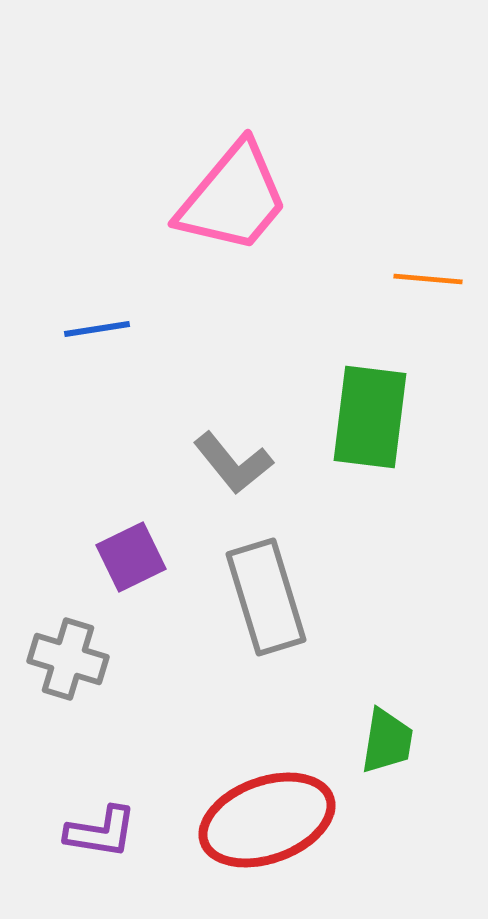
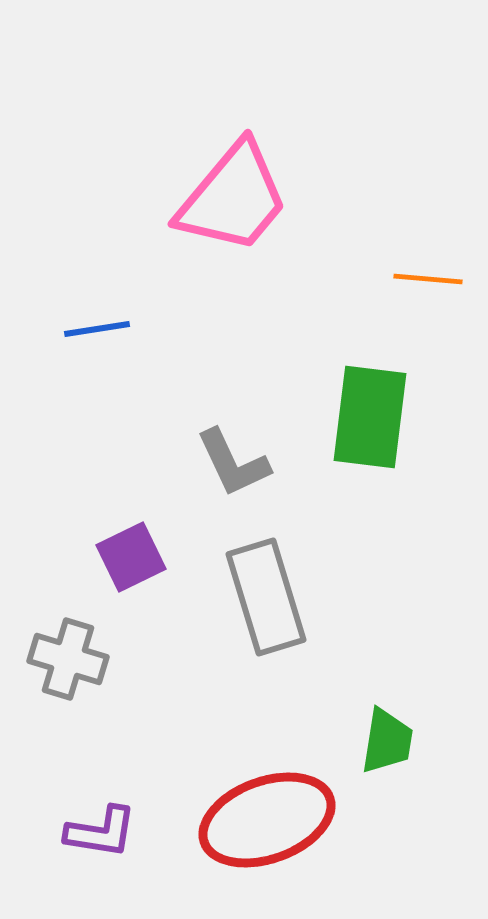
gray L-shape: rotated 14 degrees clockwise
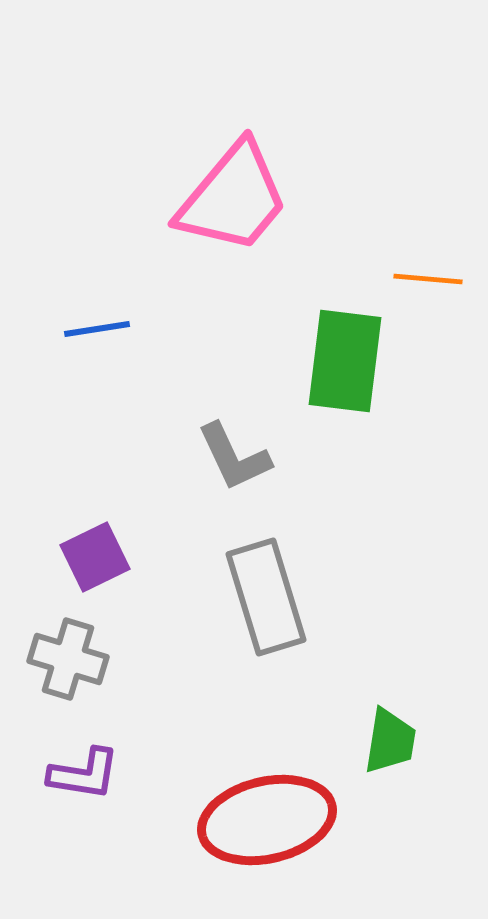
green rectangle: moved 25 px left, 56 px up
gray L-shape: moved 1 px right, 6 px up
purple square: moved 36 px left
green trapezoid: moved 3 px right
red ellipse: rotated 7 degrees clockwise
purple L-shape: moved 17 px left, 58 px up
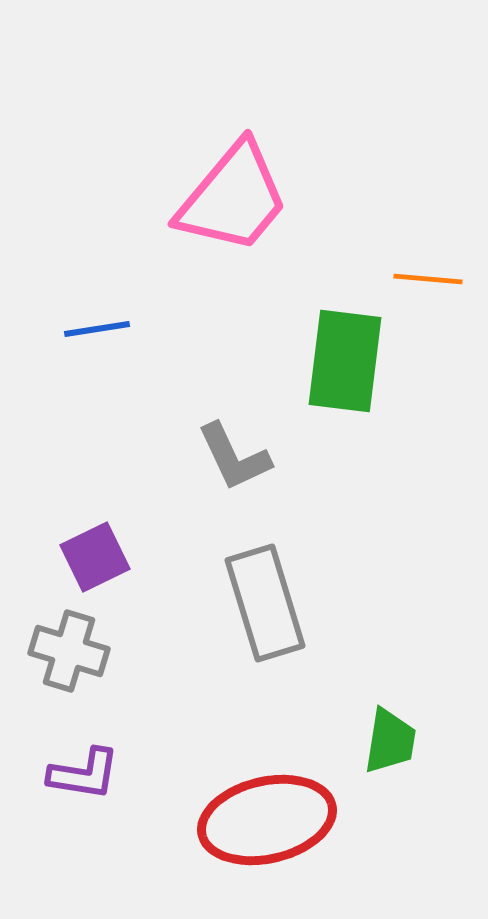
gray rectangle: moved 1 px left, 6 px down
gray cross: moved 1 px right, 8 px up
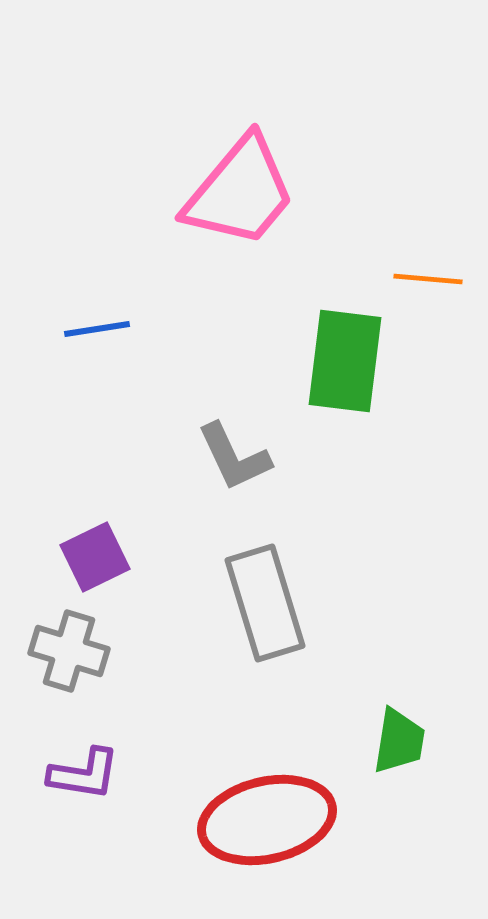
pink trapezoid: moved 7 px right, 6 px up
green trapezoid: moved 9 px right
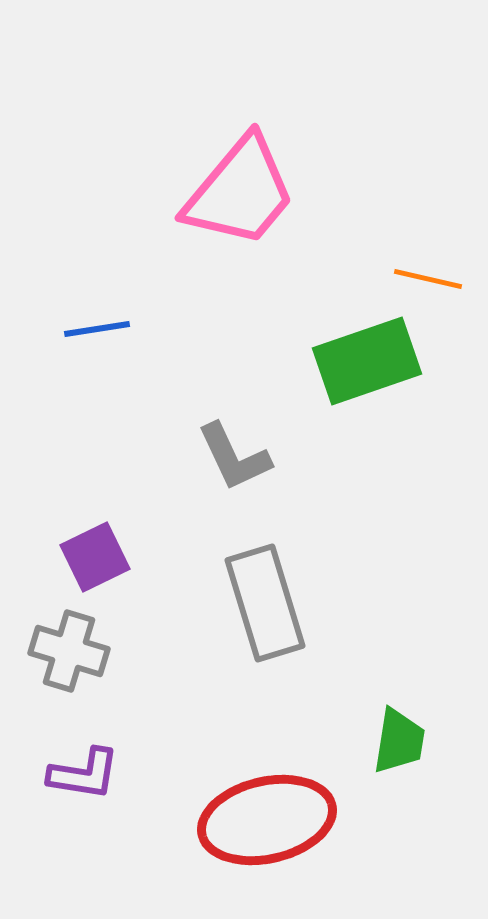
orange line: rotated 8 degrees clockwise
green rectangle: moved 22 px right; rotated 64 degrees clockwise
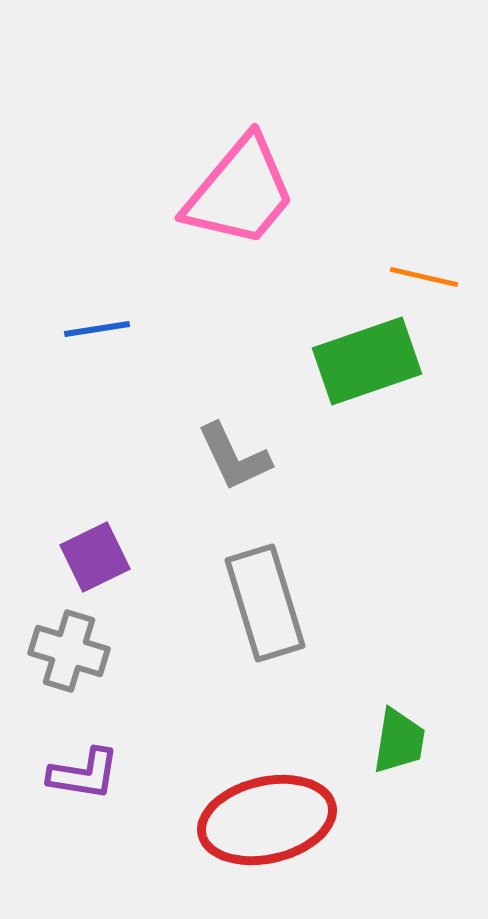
orange line: moved 4 px left, 2 px up
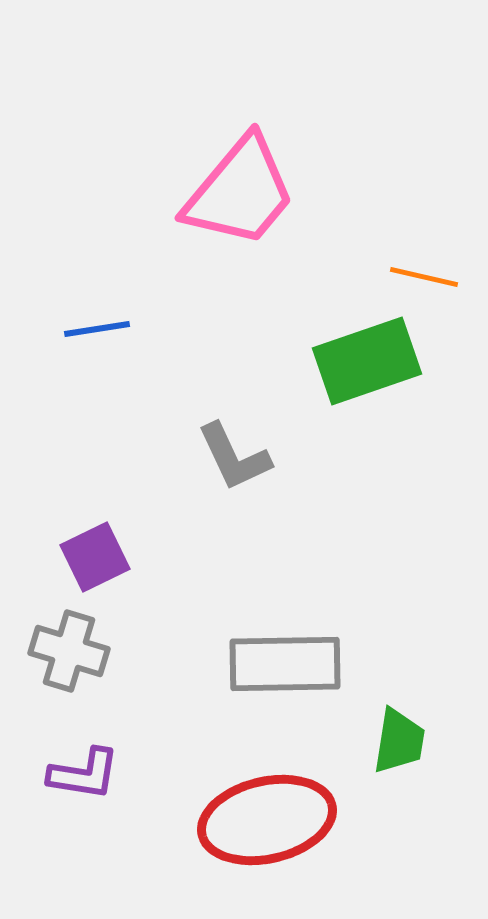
gray rectangle: moved 20 px right, 61 px down; rotated 74 degrees counterclockwise
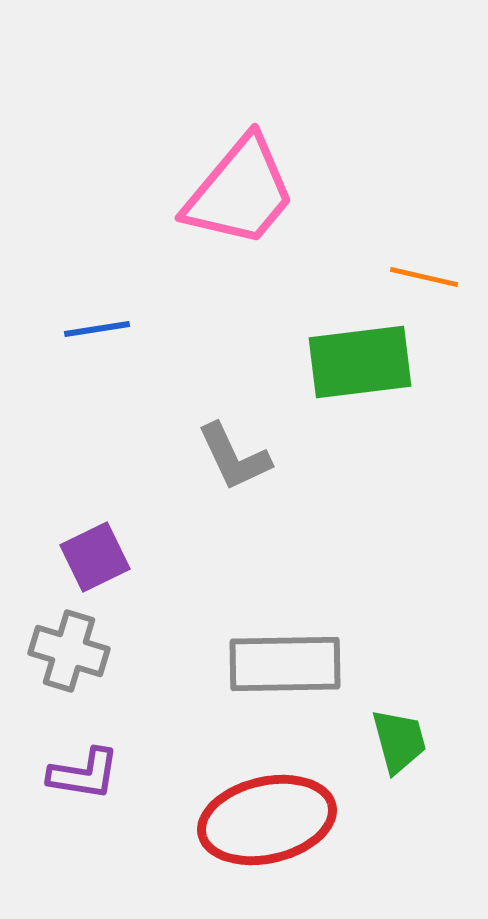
green rectangle: moved 7 px left, 1 px down; rotated 12 degrees clockwise
green trapezoid: rotated 24 degrees counterclockwise
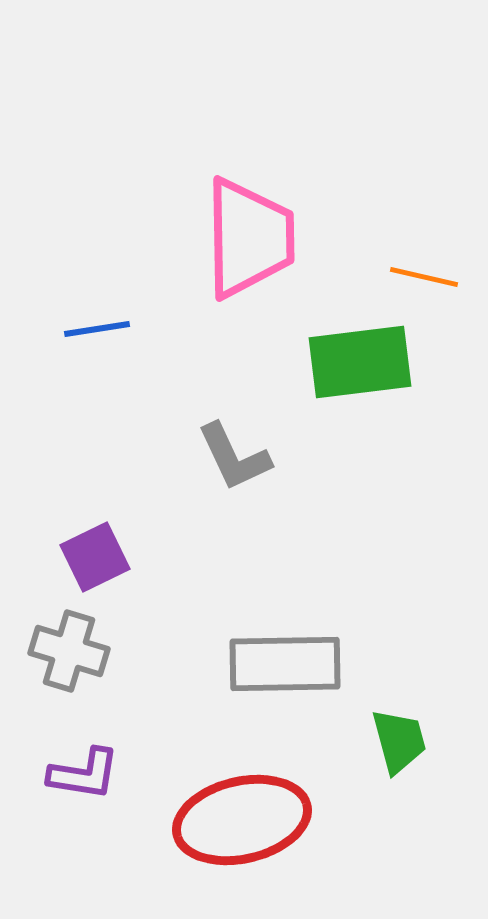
pink trapezoid: moved 9 px right, 46 px down; rotated 41 degrees counterclockwise
red ellipse: moved 25 px left
